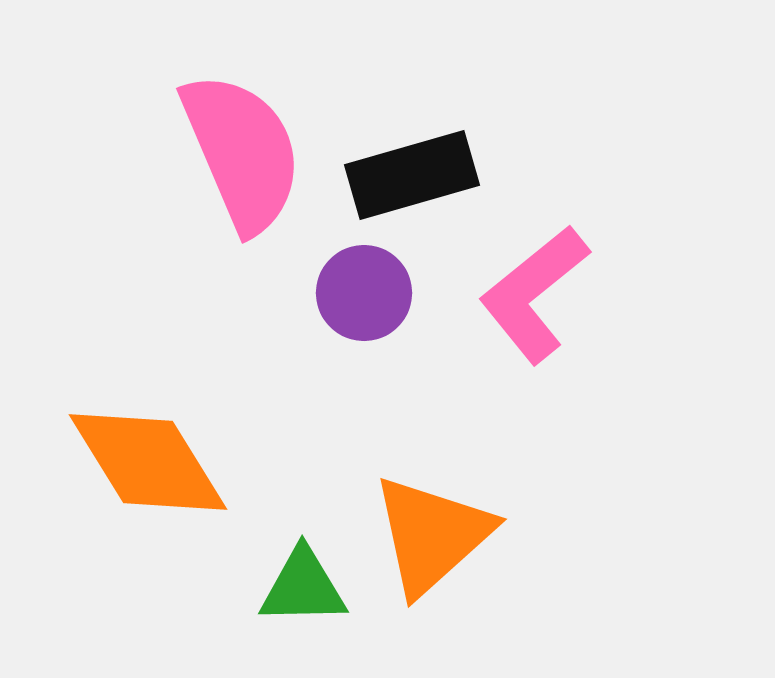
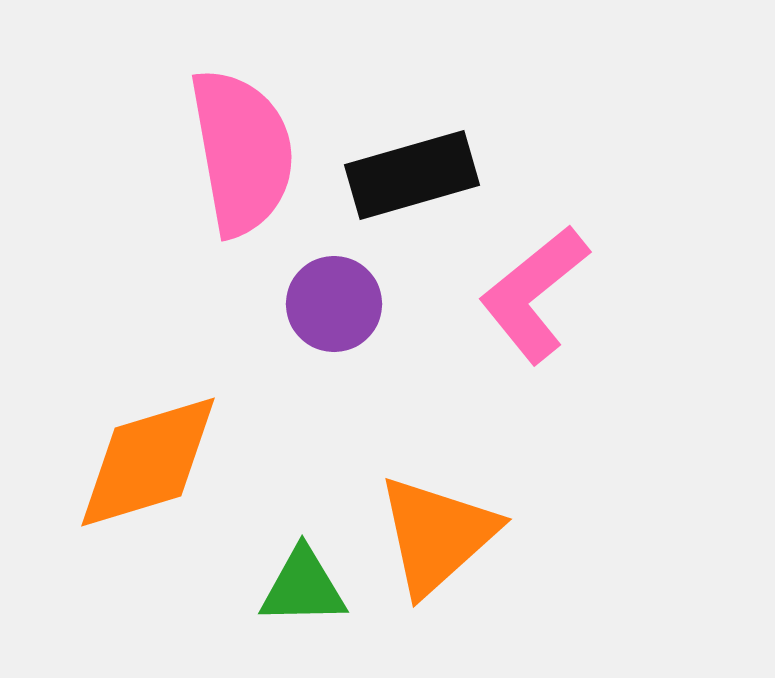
pink semicircle: rotated 13 degrees clockwise
purple circle: moved 30 px left, 11 px down
orange diamond: rotated 75 degrees counterclockwise
orange triangle: moved 5 px right
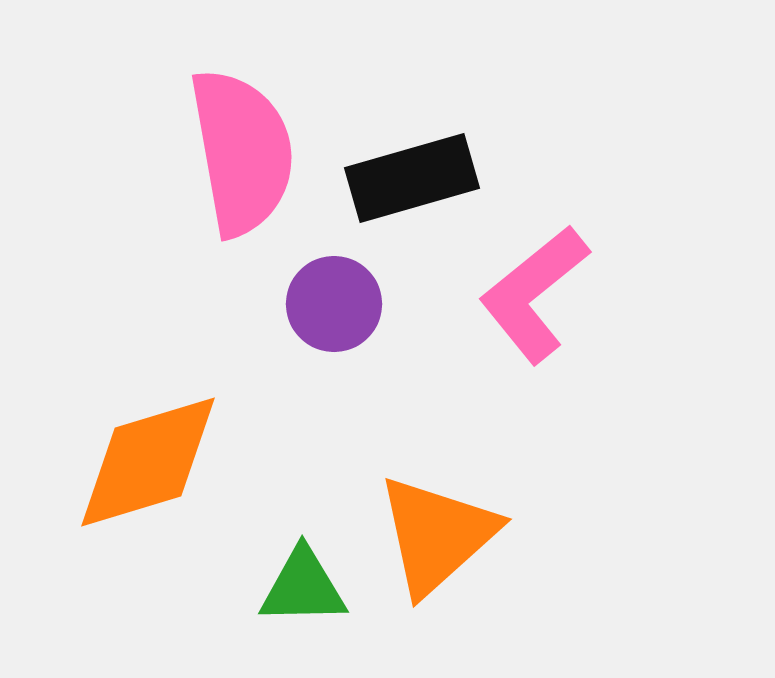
black rectangle: moved 3 px down
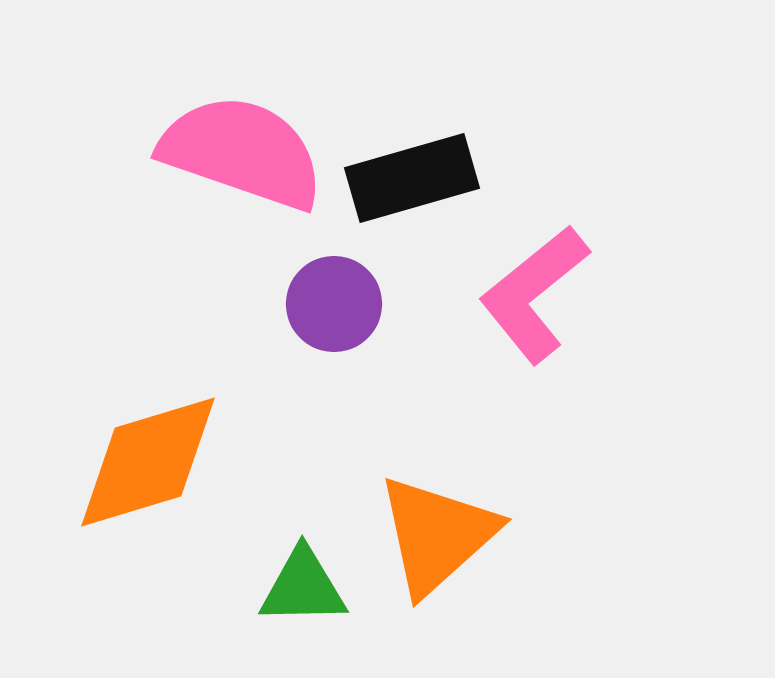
pink semicircle: rotated 61 degrees counterclockwise
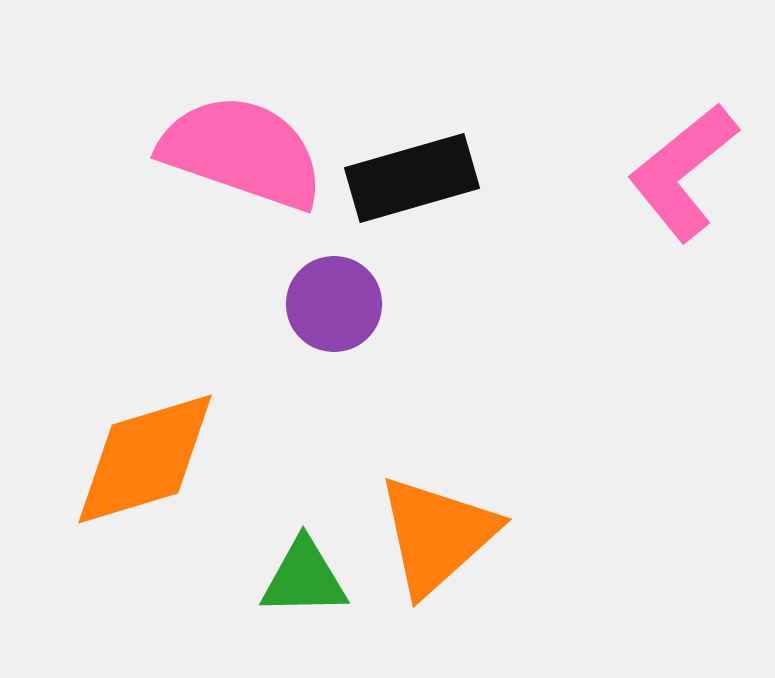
pink L-shape: moved 149 px right, 122 px up
orange diamond: moved 3 px left, 3 px up
green triangle: moved 1 px right, 9 px up
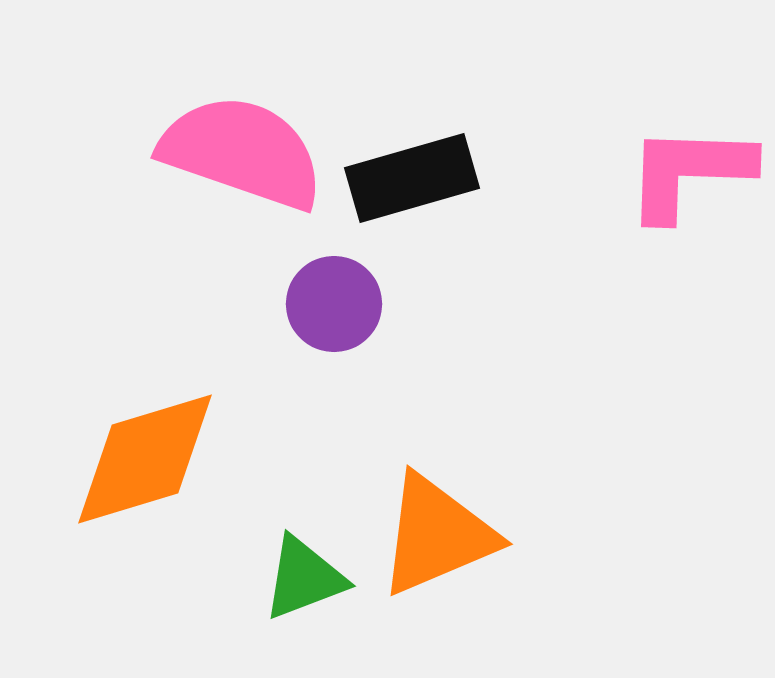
pink L-shape: moved 6 px right; rotated 41 degrees clockwise
orange triangle: rotated 19 degrees clockwise
green triangle: rotated 20 degrees counterclockwise
